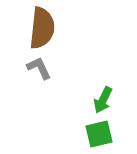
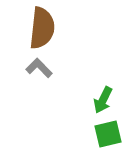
gray L-shape: rotated 20 degrees counterclockwise
green square: moved 9 px right
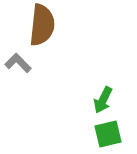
brown semicircle: moved 3 px up
gray L-shape: moved 21 px left, 5 px up
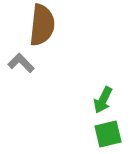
gray L-shape: moved 3 px right
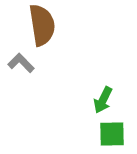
brown semicircle: rotated 15 degrees counterclockwise
green square: moved 4 px right; rotated 12 degrees clockwise
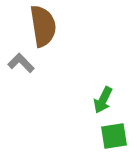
brown semicircle: moved 1 px right, 1 px down
green square: moved 2 px right, 2 px down; rotated 8 degrees counterclockwise
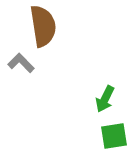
green arrow: moved 2 px right, 1 px up
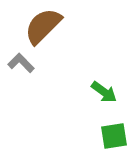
brown semicircle: rotated 126 degrees counterclockwise
green arrow: moved 1 px left, 7 px up; rotated 80 degrees counterclockwise
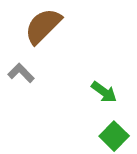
gray L-shape: moved 10 px down
green square: rotated 36 degrees counterclockwise
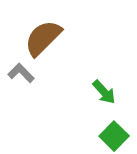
brown semicircle: moved 12 px down
green arrow: rotated 12 degrees clockwise
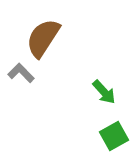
brown semicircle: rotated 12 degrees counterclockwise
green square: rotated 16 degrees clockwise
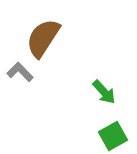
gray L-shape: moved 1 px left, 1 px up
green square: moved 1 px left
